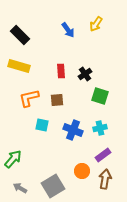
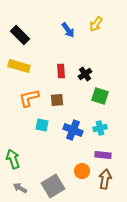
purple rectangle: rotated 42 degrees clockwise
green arrow: rotated 60 degrees counterclockwise
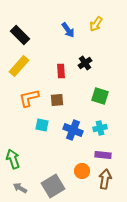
yellow rectangle: rotated 65 degrees counterclockwise
black cross: moved 11 px up
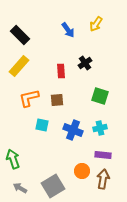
brown arrow: moved 2 px left
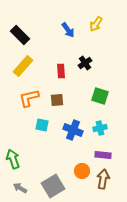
yellow rectangle: moved 4 px right
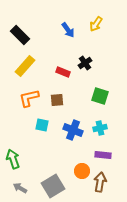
yellow rectangle: moved 2 px right
red rectangle: moved 2 px right, 1 px down; rotated 64 degrees counterclockwise
brown arrow: moved 3 px left, 3 px down
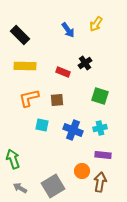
yellow rectangle: rotated 50 degrees clockwise
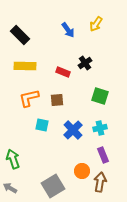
blue cross: rotated 24 degrees clockwise
purple rectangle: rotated 63 degrees clockwise
gray arrow: moved 10 px left
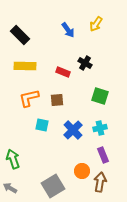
black cross: rotated 24 degrees counterclockwise
